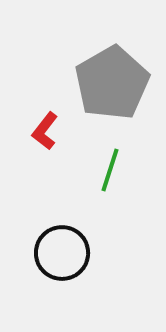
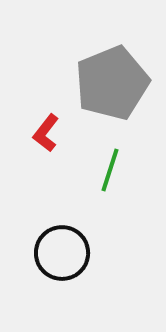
gray pentagon: rotated 8 degrees clockwise
red L-shape: moved 1 px right, 2 px down
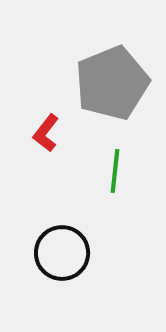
green line: moved 5 px right, 1 px down; rotated 12 degrees counterclockwise
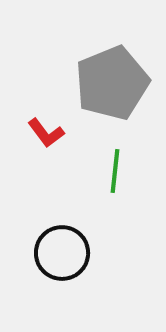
red L-shape: rotated 75 degrees counterclockwise
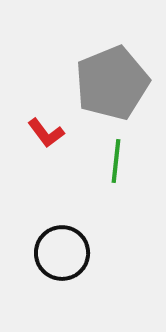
green line: moved 1 px right, 10 px up
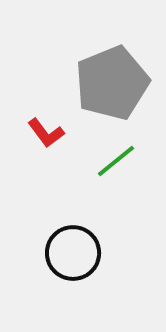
green line: rotated 45 degrees clockwise
black circle: moved 11 px right
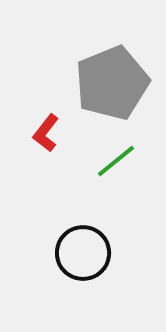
red L-shape: rotated 75 degrees clockwise
black circle: moved 10 px right
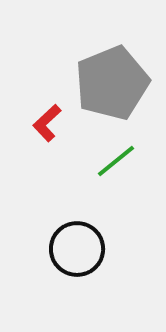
red L-shape: moved 1 px right, 10 px up; rotated 9 degrees clockwise
black circle: moved 6 px left, 4 px up
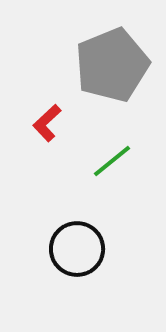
gray pentagon: moved 18 px up
green line: moved 4 px left
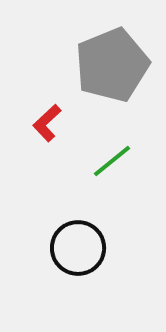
black circle: moved 1 px right, 1 px up
